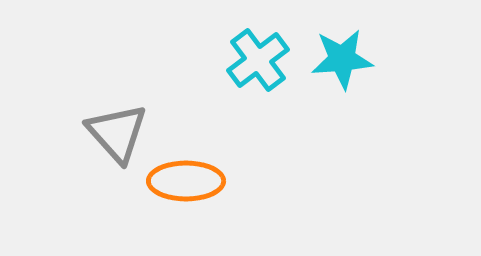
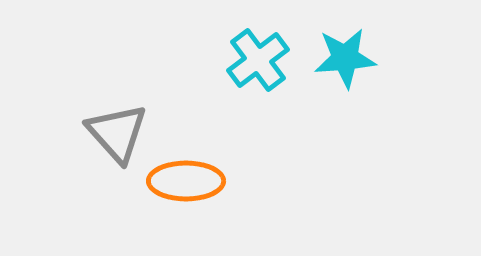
cyan star: moved 3 px right, 1 px up
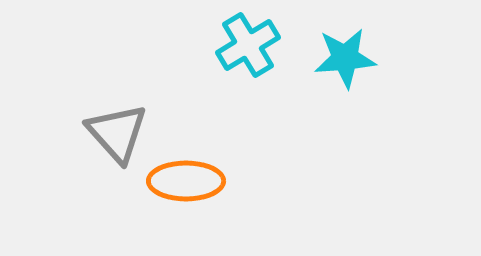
cyan cross: moved 10 px left, 15 px up; rotated 6 degrees clockwise
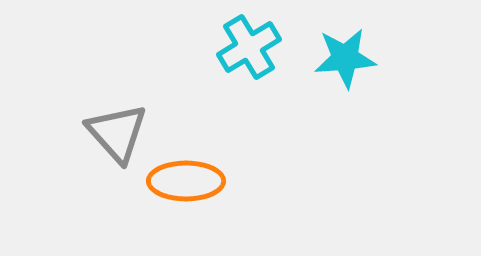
cyan cross: moved 1 px right, 2 px down
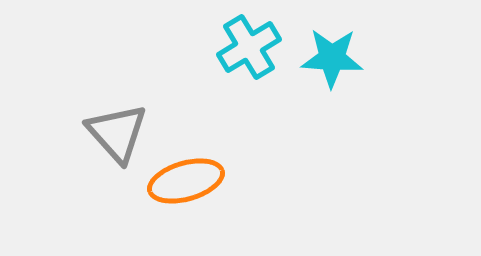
cyan star: moved 13 px left; rotated 8 degrees clockwise
orange ellipse: rotated 16 degrees counterclockwise
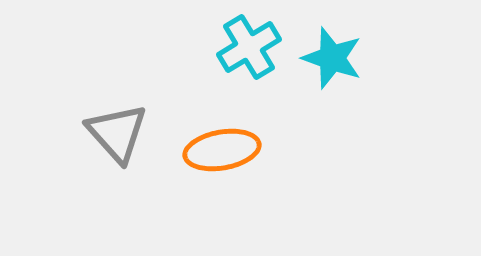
cyan star: rotated 16 degrees clockwise
orange ellipse: moved 36 px right, 31 px up; rotated 6 degrees clockwise
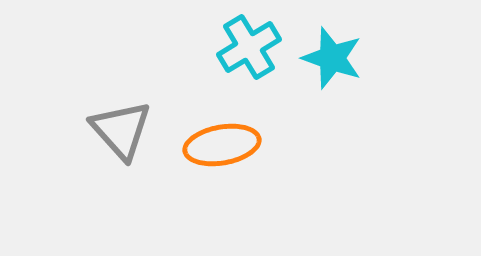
gray triangle: moved 4 px right, 3 px up
orange ellipse: moved 5 px up
